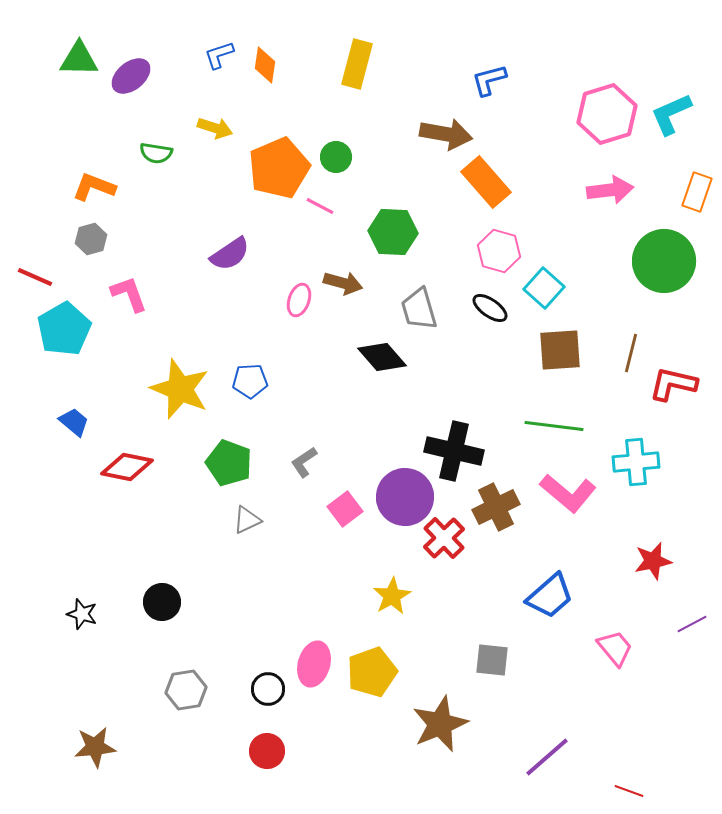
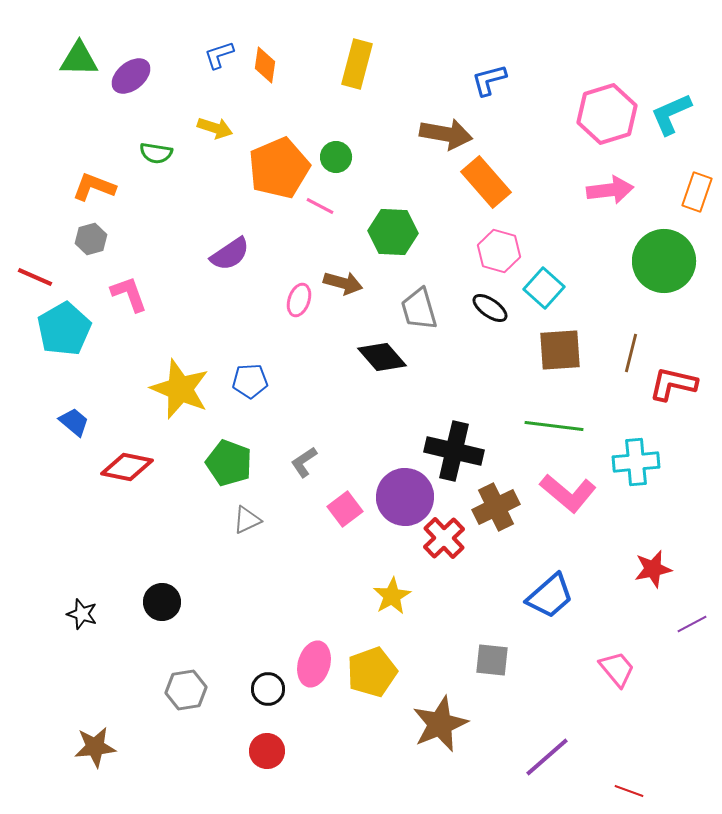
red star at (653, 561): moved 8 px down
pink trapezoid at (615, 648): moved 2 px right, 21 px down
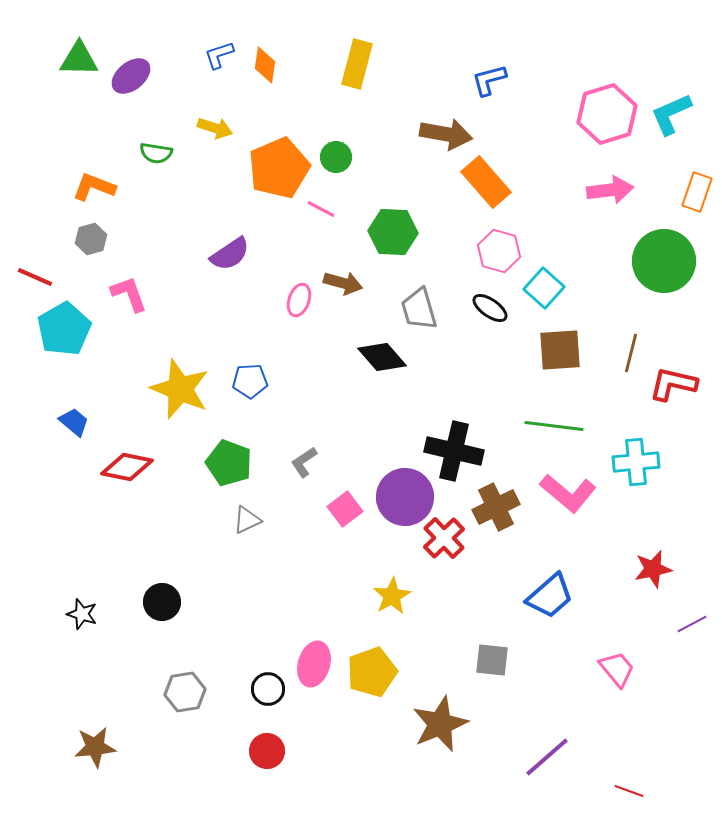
pink line at (320, 206): moved 1 px right, 3 px down
gray hexagon at (186, 690): moved 1 px left, 2 px down
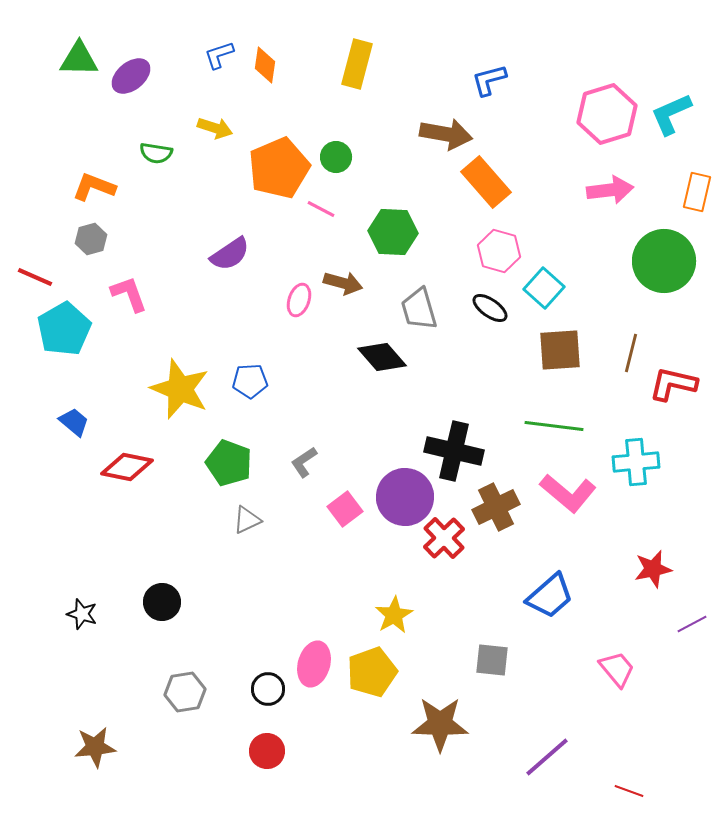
orange rectangle at (697, 192): rotated 6 degrees counterclockwise
yellow star at (392, 596): moved 2 px right, 19 px down
brown star at (440, 724): rotated 24 degrees clockwise
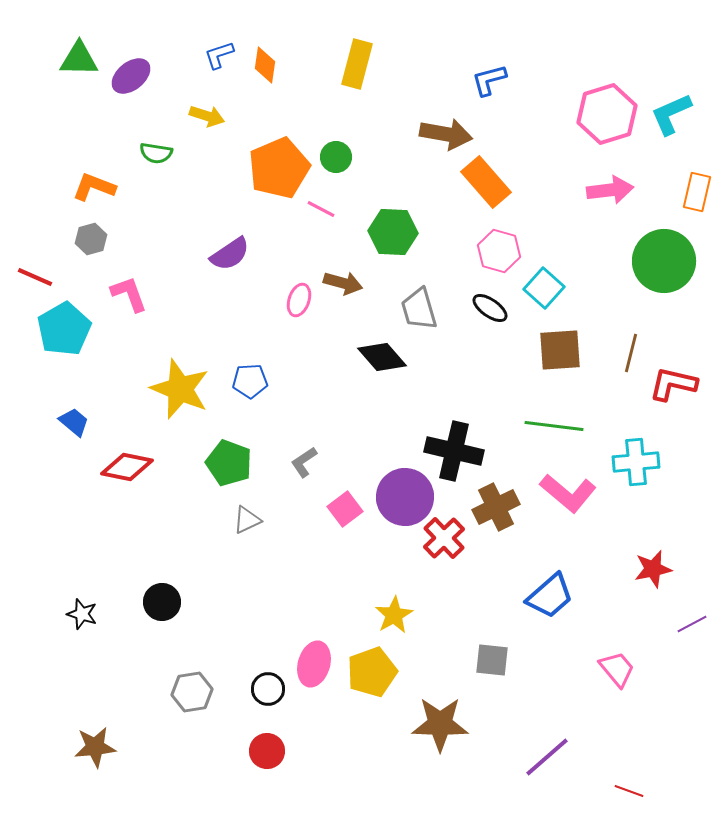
yellow arrow at (215, 128): moved 8 px left, 12 px up
gray hexagon at (185, 692): moved 7 px right
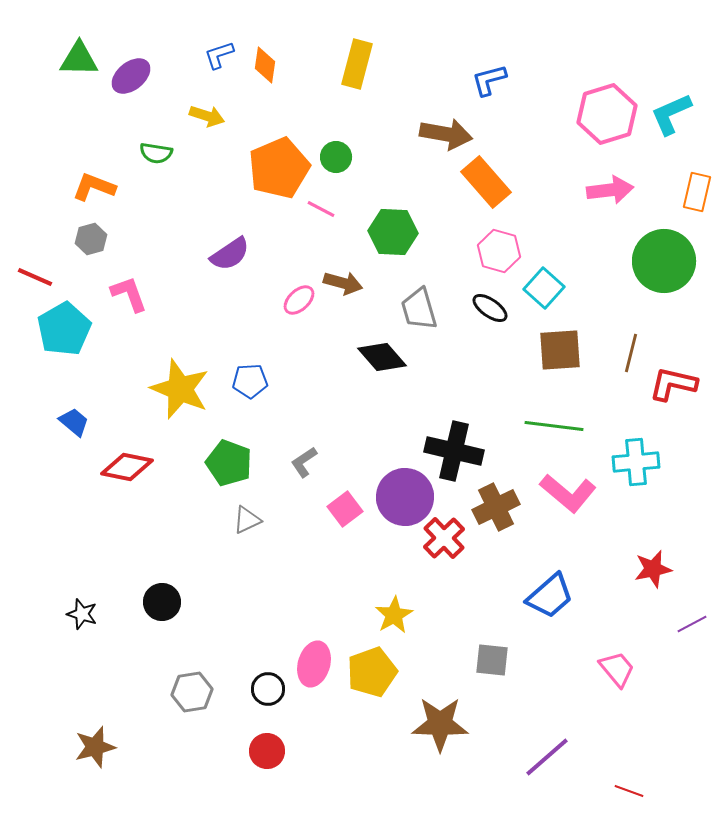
pink ellipse at (299, 300): rotated 28 degrees clockwise
brown star at (95, 747): rotated 9 degrees counterclockwise
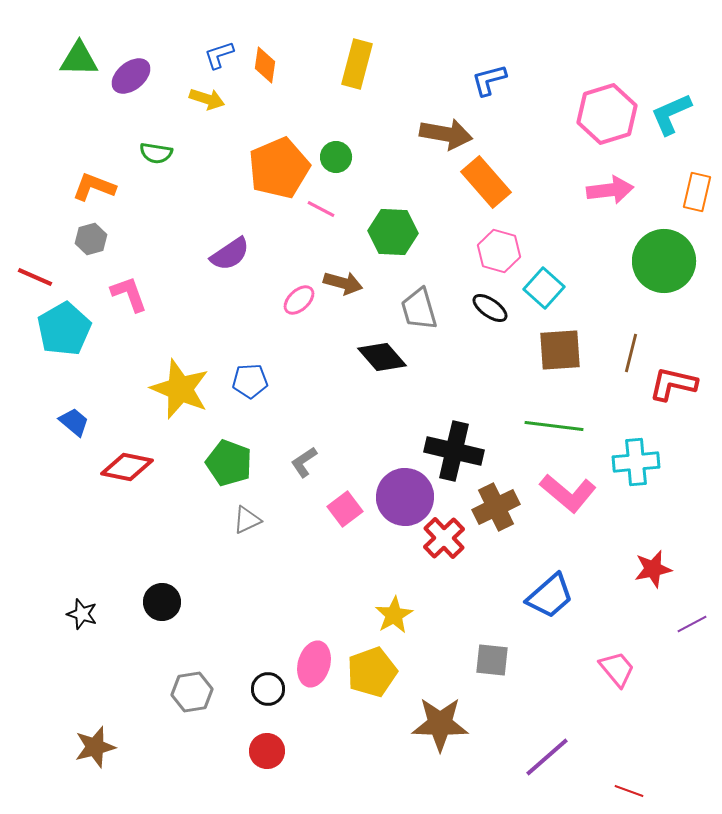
yellow arrow at (207, 116): moved 17 px up
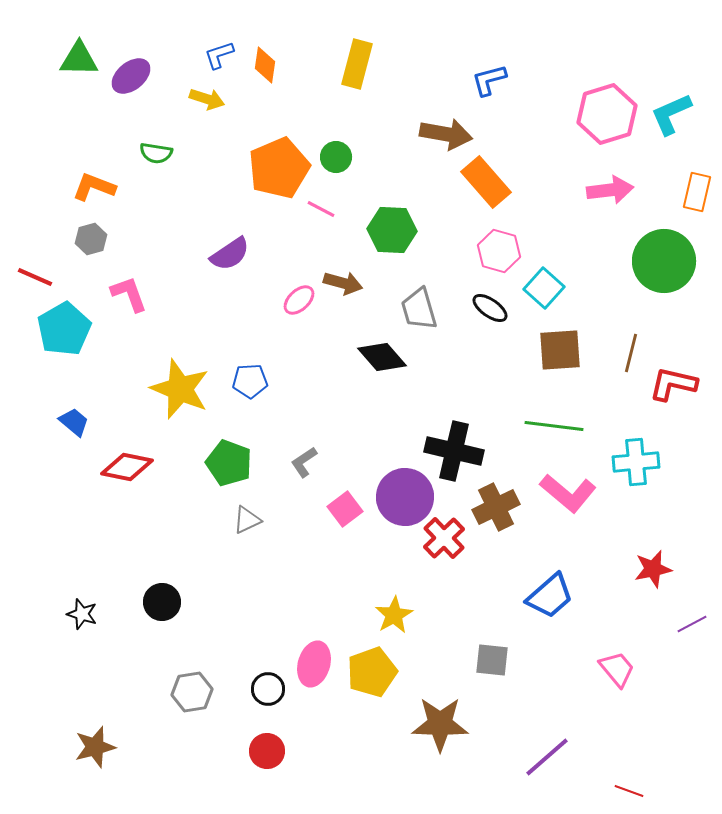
green hexagon at (393, 232): moved 1 px left, 2 px up
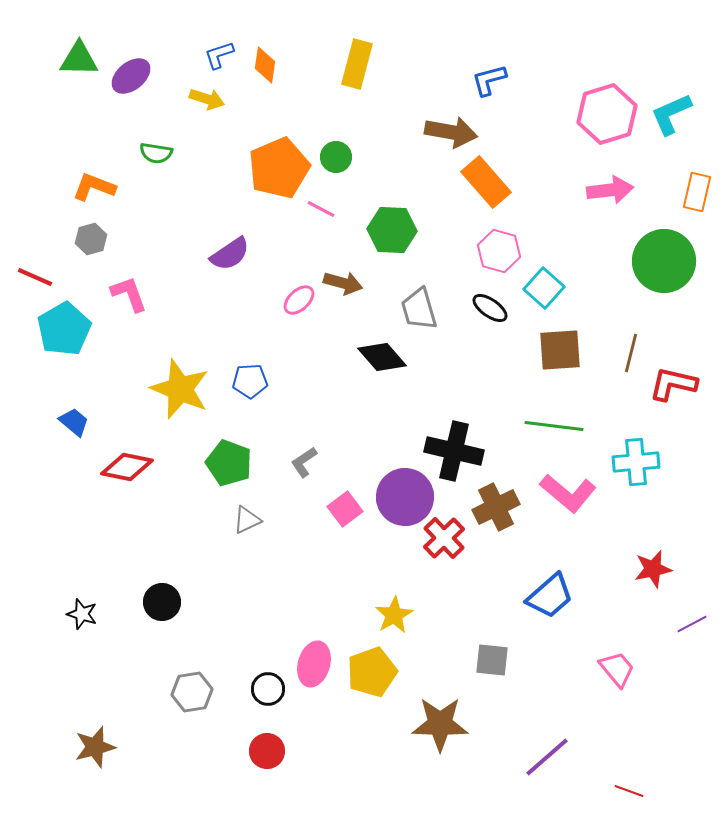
brown arrow at (446, 134): moved 5 px right, 2 px up
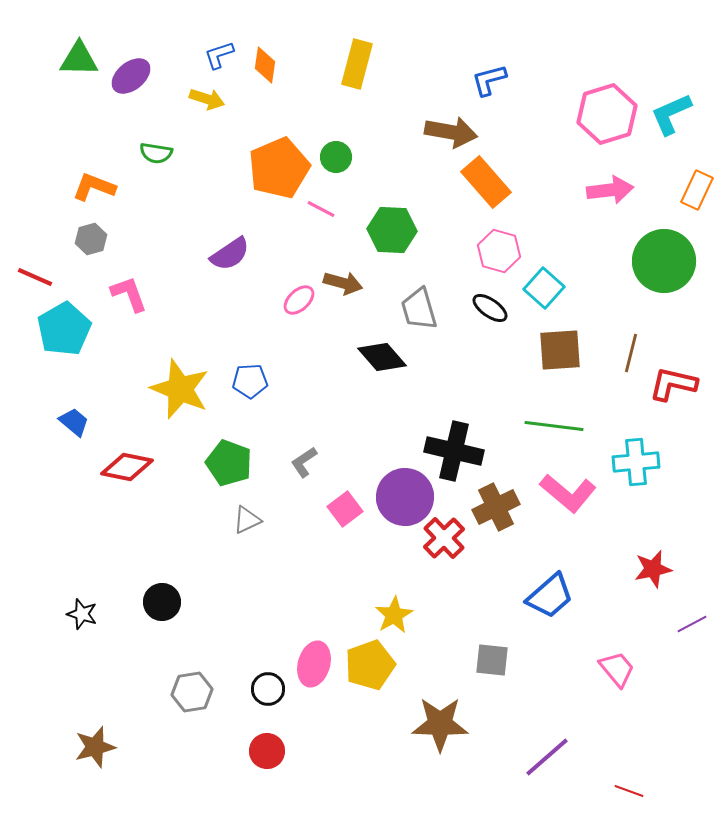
orange rectangle at (697, 192): moved 2 px up; rotated 12 degrees clockwise
yellow pentagon at (372, 672): moved 2 px left, 7 px up
